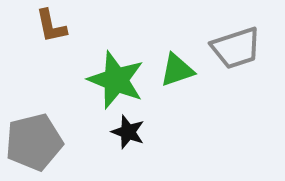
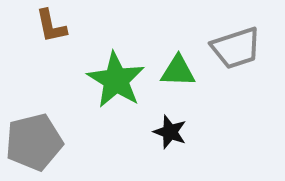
green triangle: moved 1 px right, 1 px down; rotated 21 degrees clockwise
green star: rotated 10 degrees clockwise
black star: moved 42 px right
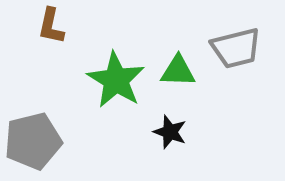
brown L-shape: rotated 24 degrees clockwise
gray trapezoid: rotated 4 degrees clockwise
gray pentagon: moved 1 px left, 1 px up
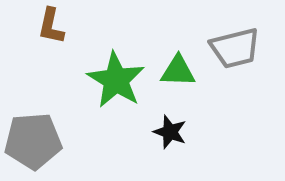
gray trapezoid: moved 1 px left
gray pentagon: rotated 10 degrees clockwise
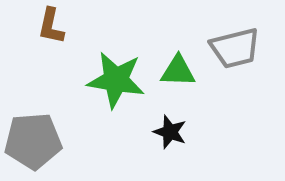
green star: rotated 22 degrees counterclockwise
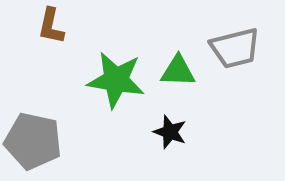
gray pentagon: rotated 16 degrees clockwise
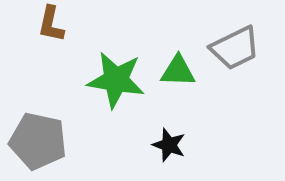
brown L-shape: moved 2 px up
gray trapezoid: rotated 12 degrees counterclockwise
black star: moved 1 px left, 13 px down
gray pentagon: moved 5 px right
